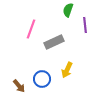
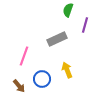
purple line: rotated 21 degrees clockwise
pink line: moved 7 px left, 27 px down
gray rectangle: moved 3 px right, 3 px up
yellow arrow: rotated 133 degrees clockwise
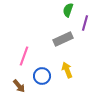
purple line: moved 2 px up
gray rectangle: moved 6 px right
blue circle: moved 3 px up
